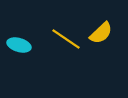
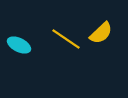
cyan ellipse: rotated 10 degrees clockwise
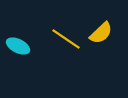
cyan ellipse: moved 1 px left, 1 px down
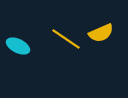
yellow semicircle: rotated 20 degrees clockwise
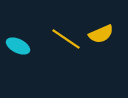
yellow semicircle: moved 1 px down
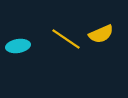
cyan ellipse: rotated 35 degrees counterclockwise
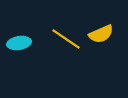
cyan ellipse: moved 1 px right, 3 px up
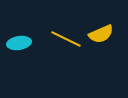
yellow line: rotated 8 degrees counterclockwise
